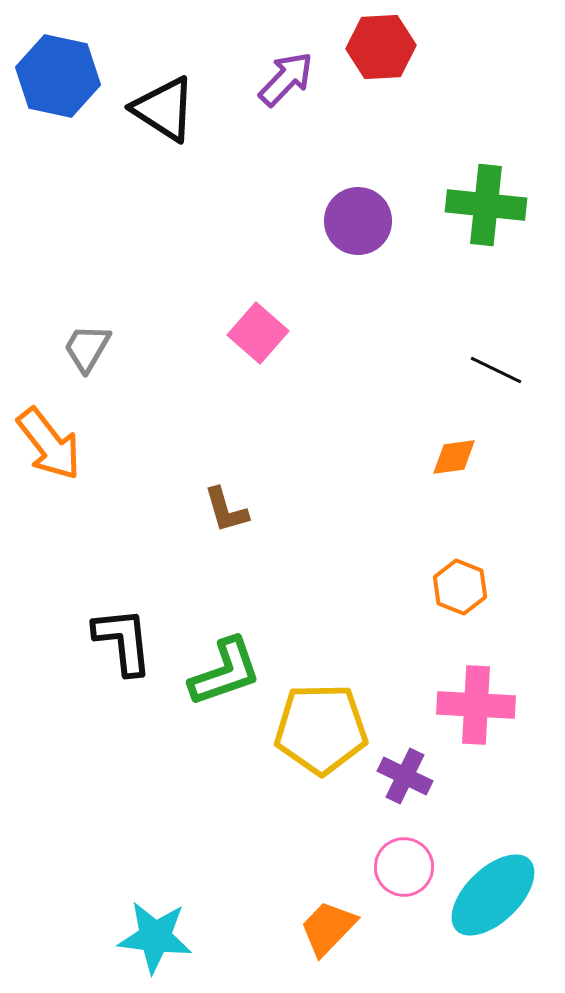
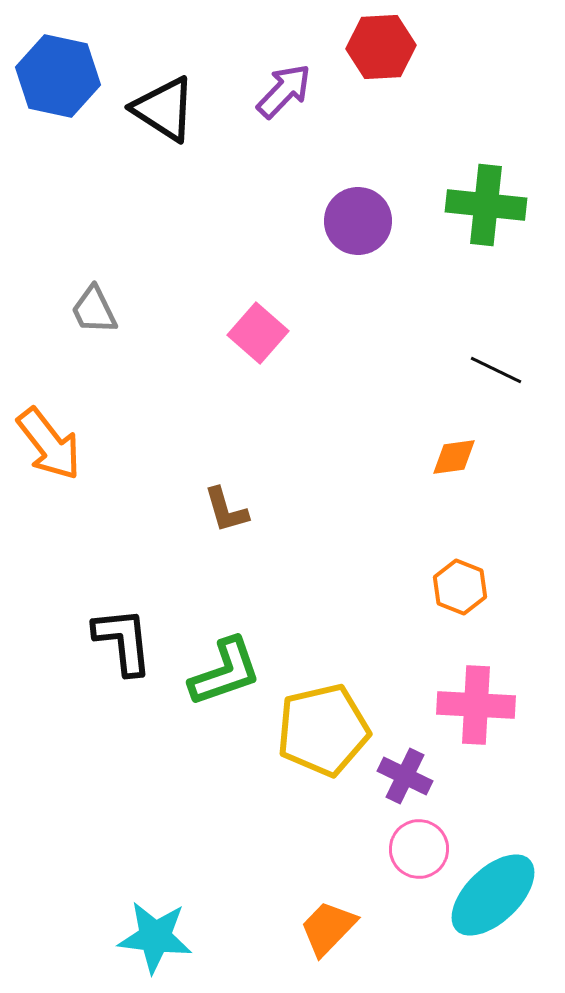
purple arrow: moved 2 px left, 12 px down
gray trapezoid: moved 7 px right, 38 px up; rotated 56 degrees counterclockwise
yellow pentagon: moved 2 px right, 1 px down; rotated 12 degrees counterclockwise
pink circle: moved 15 px right, 18 px up
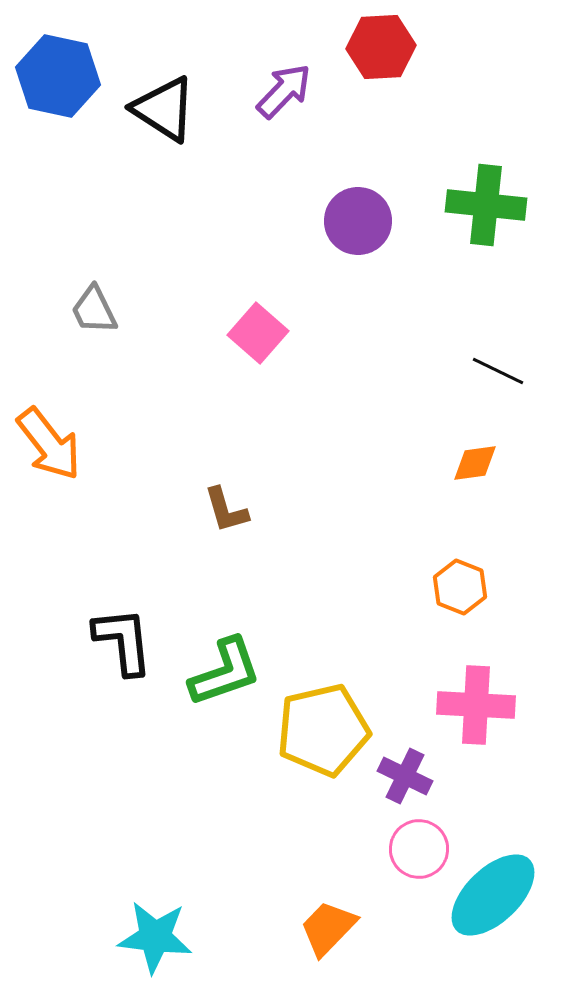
black line: moved 2 px right, 1 px down
orange diamond: moved 21 px right, 6 px down
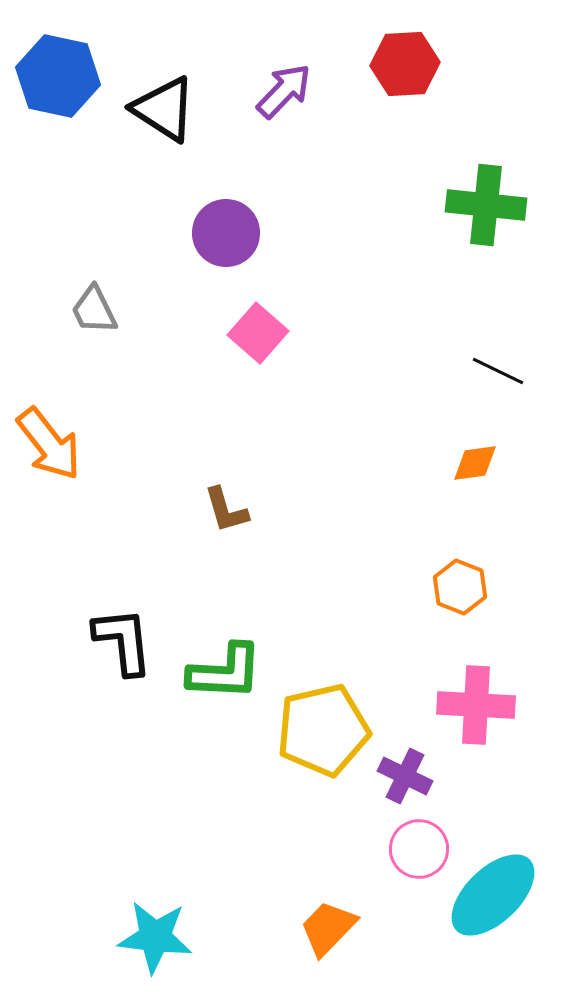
red hexagon: moved 24 px right, 17 px down
purple circle: moved 132 px left, 12 px down
green L-shape: rotated 22 degrees clockwise
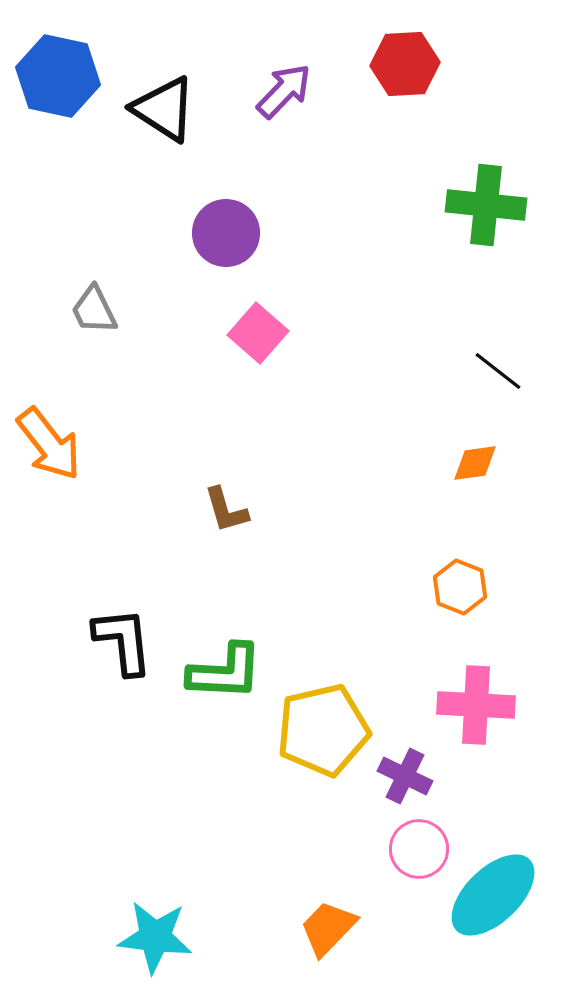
black line: rotated 12 degrees clockwise
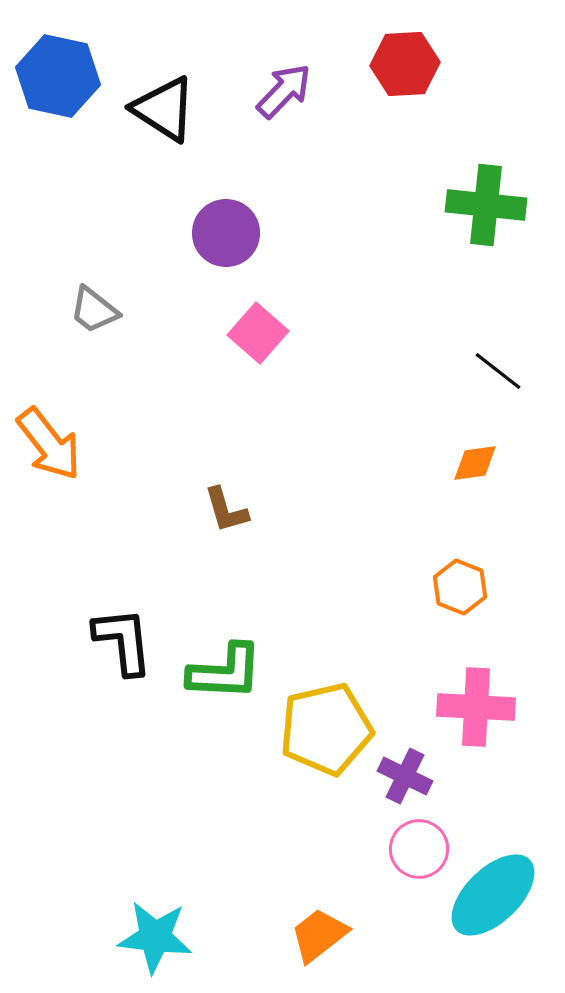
gray trapezoid: rotated 26 degrees counterclockwise
pink cross: moved 2 px down
yellow pentagon: moved 3 px right, 1 px up
orange trapezoid: moved 9 px left, 7 px down; rotated 8 degrees clockwise
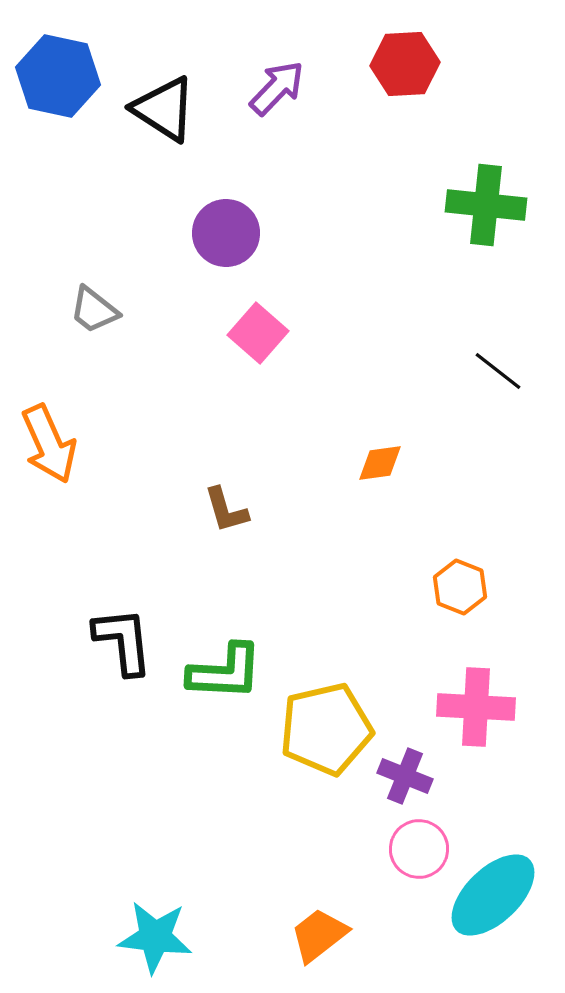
purple arrow: moved 7 px left, 3 px up
orange arrow: rotated 14 degrees clockwise
orange diamond: moved 95 px left
purple cross: rotated 4 degrees counterclockwise
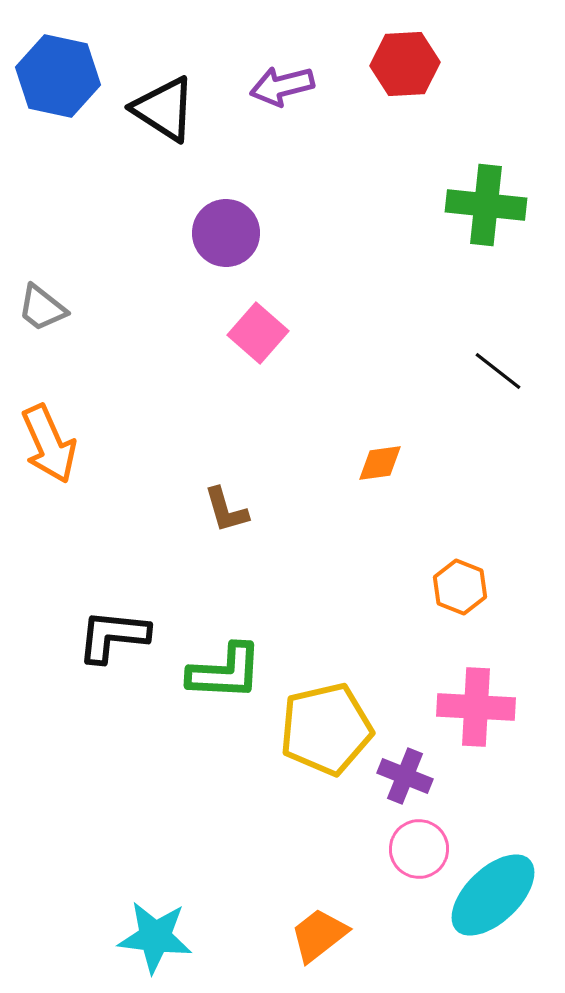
purple arrow: moved 5 px right, 2 px up; rotated 148 degrees counterclockwise
gray trapezoid: moved 52 px left, 2 px up
black L-shape: moved 10 px left, 5 px up; rotated 78 degrees counterclockwise
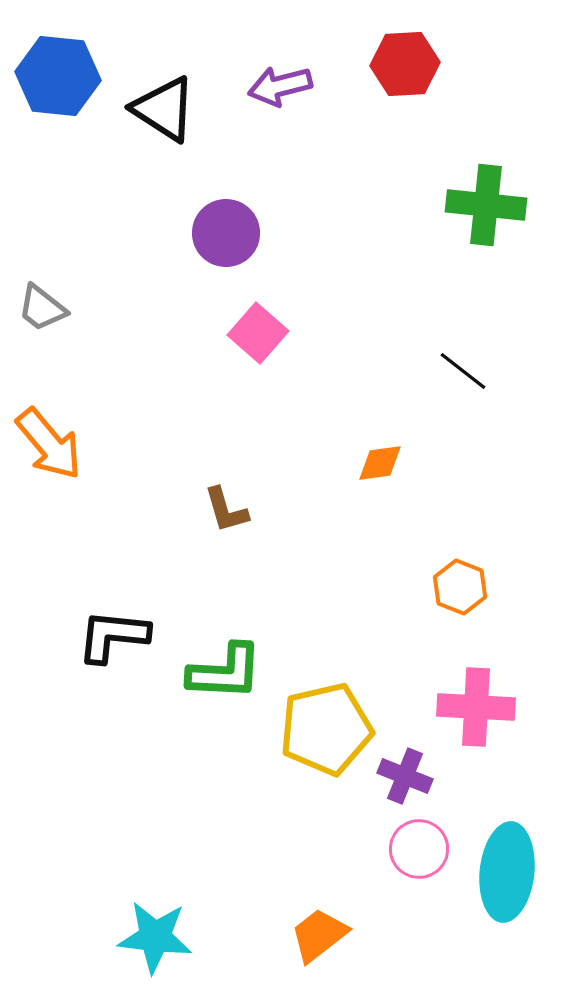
blue hexagon: rotated 6 degrees counterclockwise
purple arrow: moved 2 px left
black line: moved 35 px left
orange arrow: rotated 16 degrees counterclockwise
cyan ellipse: moved 14 px right, 23 px up; rotated 40 degrees counterclockwise
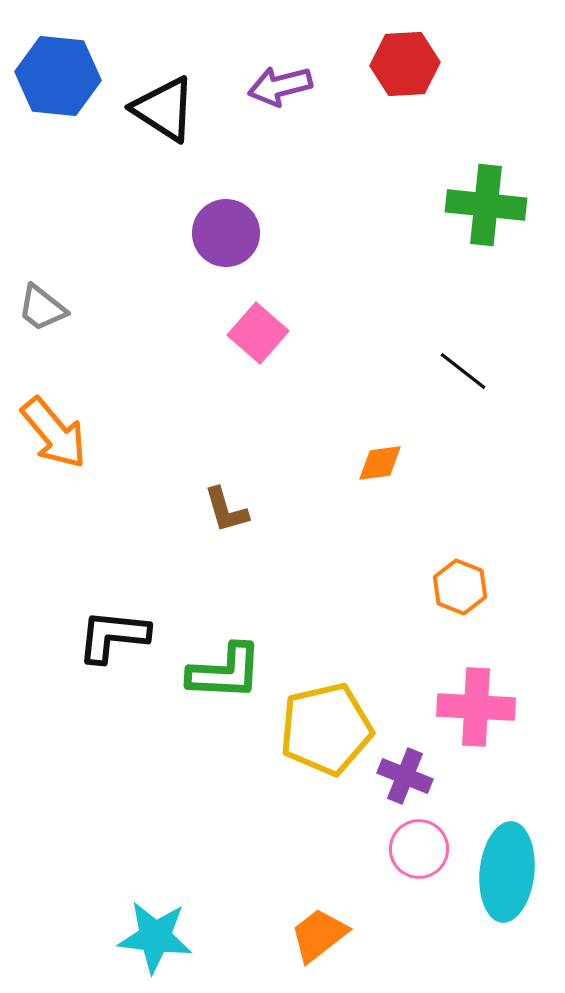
orange arrow: moved 5 px right, 11 px up
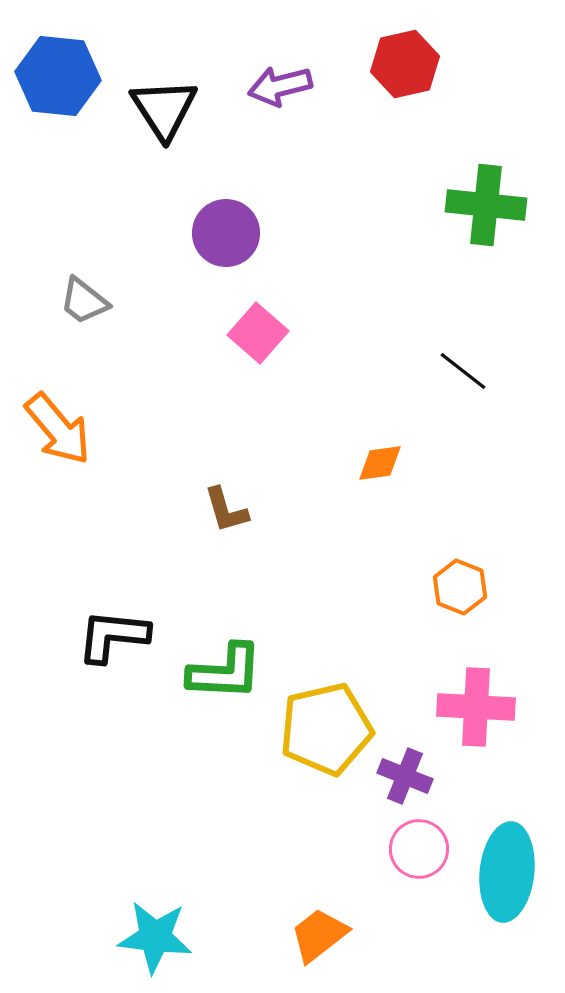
red hexagon: rotated 10 degrees counterclockwise
black triangle: rotated 24 degrees clockwise
gray trapezoid: moved 42 px right, 7 px up
orange arrow: moved 4 px right, 4 px up
